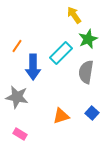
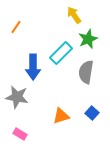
orange line: moved 1 px left, 19 px up
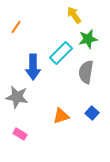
green star: rotated 12 degrees clockwise
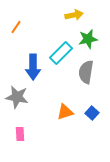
yellow arrow: rotated 114 degrees clockwise
orange triangle: moved 4 px right, 4 px up
pink rectangle: rotated 56 degrees clockwise
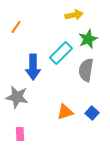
green star: rotated 12 degrees counterclockwise
gray semicircle: moved 2 px up
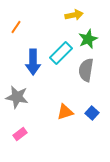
blue arrow: moved 5 px up
pink rectangle: rotated 56 degrees clockwise
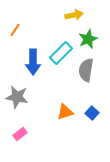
orange line: moved 1 px left, 3 px down
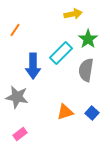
yellow arrow: moved 1 px left, 1 px up
green star: rotated 12 degrees counterclockwise
blue arrow: moved 4 px down
